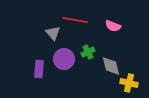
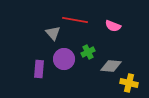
gray diamond: rotated 70 degrees counterclockwise
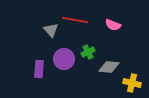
pink semicircle: moved 1 px up
gray triangle: moved 2 px left, 3 px up
gray diamond: moved 2 px left, 1 px down
yellow cross: moved 3 px right
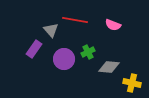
purple rectangle: moved 5 px left, 20 px up; rotated 30 degrees clockwise
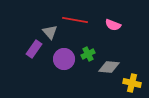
gray triangle: moved 1 px left, 2 px down
green cross: moved 2 px down
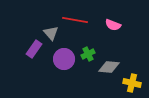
gray triangle: moved 1 px right, 1 px down
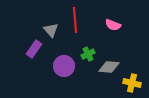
red line: rotated 75 degrees clockwise
gray triangle: moved 3 px up
purple circle: moved 7 px down
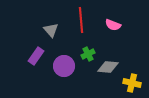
red line: moved 6 px right
purple rectangle: moved 2 px right, 7 px down
gray diamond: moved 1 px left
